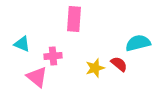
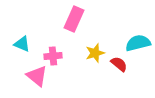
pink rectangle: rotated 20 degrees clockwise
yellow star: moved 15 px up
pink triangle: moved 1 px up
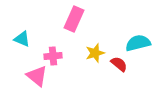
cyan triangle: moved 5 px up
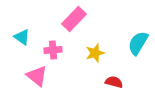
pink rectangle: rotated 20 degrees clockwise
cyan triangle: moved 2 px up; rotated 12 degrees clockwise
cyan semicircle: rotated 45 degrees counterclockwise
pink cross: moved 6 px up
red semicircle: moved 5 px left, 18 px down; rotated 24 degrees counterclockwise
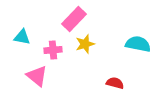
cyan triangle: rotated 24 degrees counterclockwise
cyan semicircle: moved 1 px down; rotated 70 degrees clockwise
yellow star: moved 10 px left, 9 px up
red semicircle: moved 1 px right, 1 px down
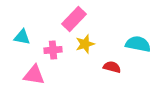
pink triangle: moved 3 px left, 1 px up; rotated 30 degrees counterclockwise
red semicircle: moved 3 px left, 16 px up
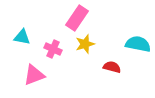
pink rectangle: moved 3 px right, 1 px up; rotated 10 degrees counterclockwise
pink cross: moved 1 px up; rotated 30 degrees clockwise
pink triangle: rotated 30 degrees counterclockwise
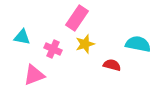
red semicircle: moved 2 px up
